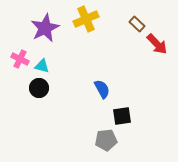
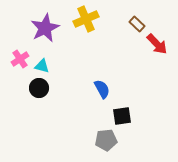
pink cross: rotated 30 degrees clockwise
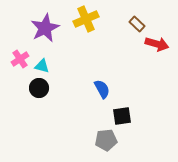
red arrow: rotated 30 degrees counterclockwise
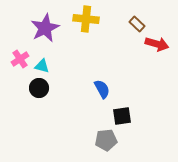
yellow cross: rotated 30 degrees clockwise
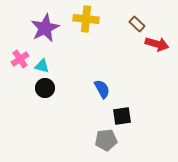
black circle: moved 6 px right
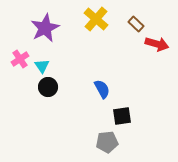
yellow cross: moved 10 px right; rotated 35 degrees clockwise
brown rectangle: moved 1 px left
cyan triangle: rotated 42 degrees clockwise
black circle: moved 3 px right, 1 px up
gray pentagon: moved 1 px right, 2 px down
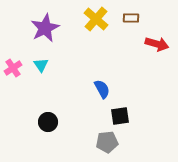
brown rectangle: moved 5 px left, 6 px up; rotated 42 degrees counterclockwise
pink cross: moved 7 px left, 9 px down
cyan triangle: moved 1 px left, 1 px up
black circle: moved 35 px down
black square: moved 2 px left
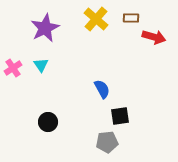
red arrow: moved 3 px left, 7 px up
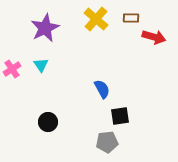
pink cross: moved 1 px left, 1 px down
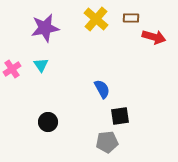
purple star: rotated 16 degrees clockwise
